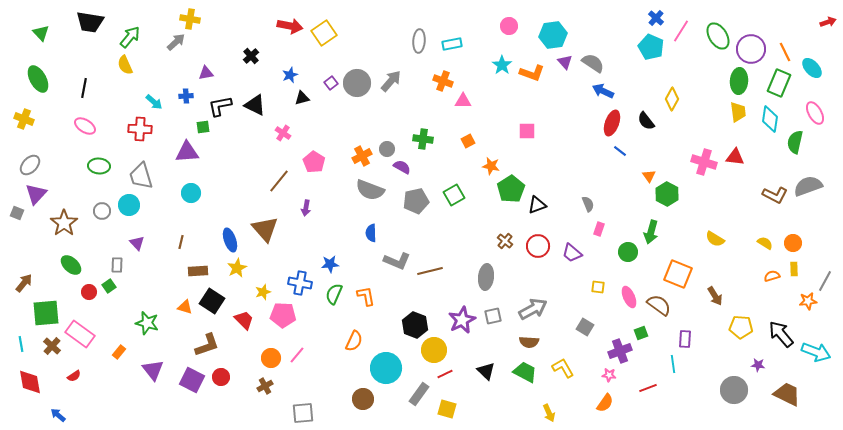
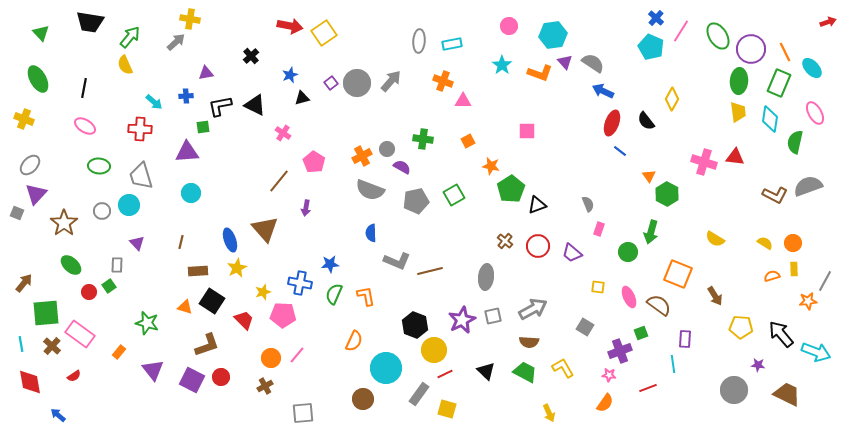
orange L-shape at (532, 73): moved 8 px right
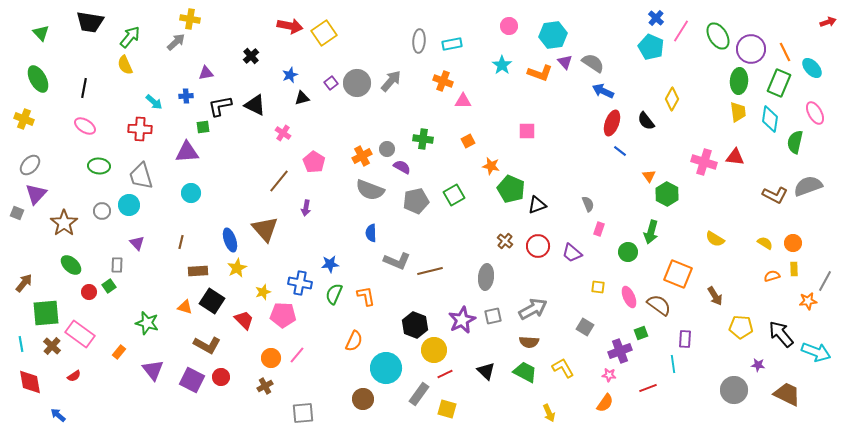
green pentagon at (511, 189): rotated 16 degrees counterclockwise
brown L-shape at (207, 345): rotated 48 degrees clockwise
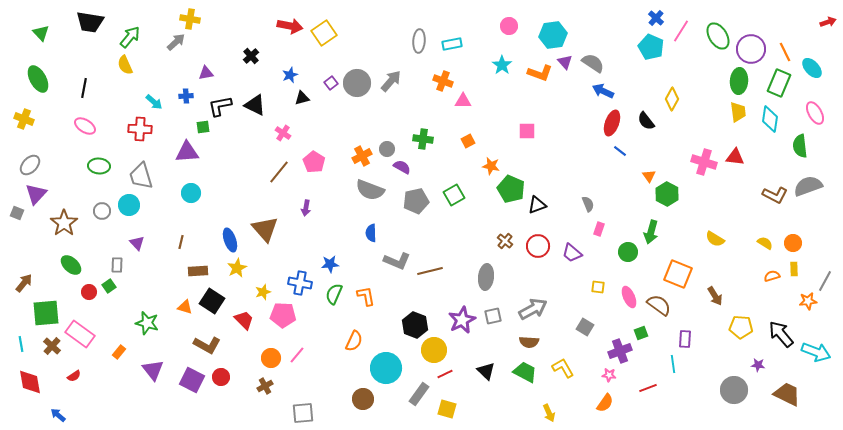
green semicircle at (795, 142): moved 5 px right, 4 px down; rotated 20 degrees counterclockwise
brown line at (279, 181): moved 9 px up
